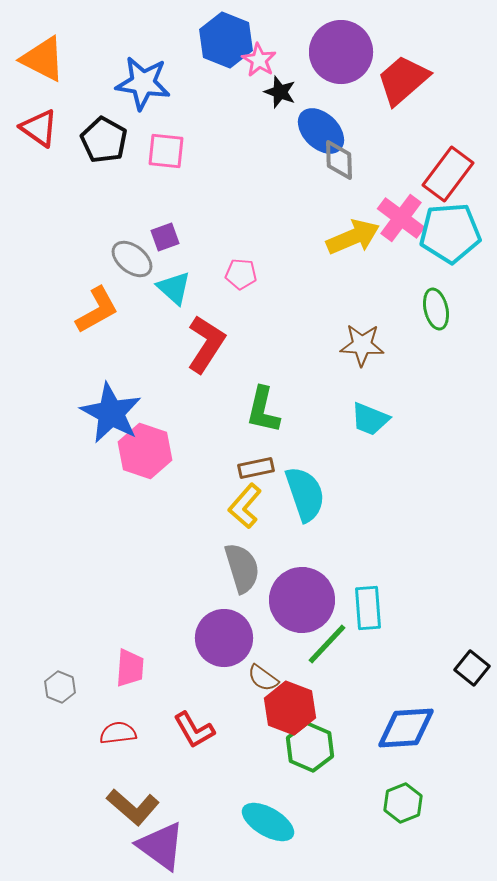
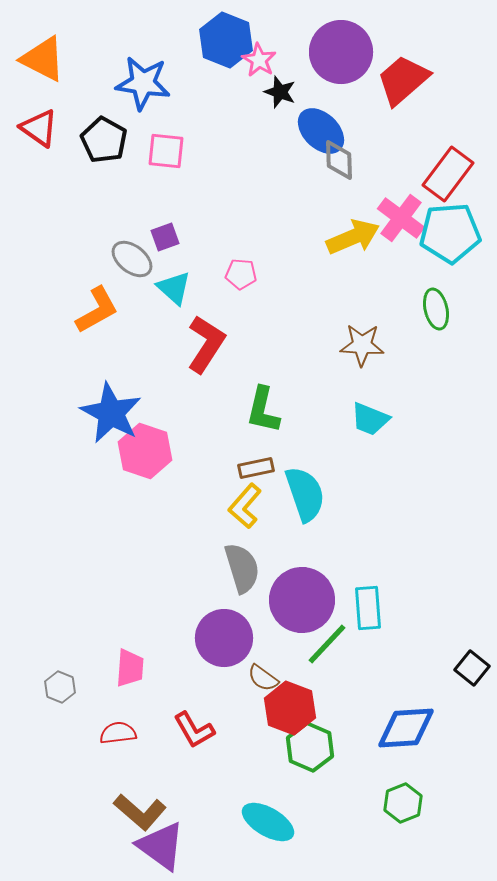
brown L-shape at (133, 807): moved 7 px right, 5 px down
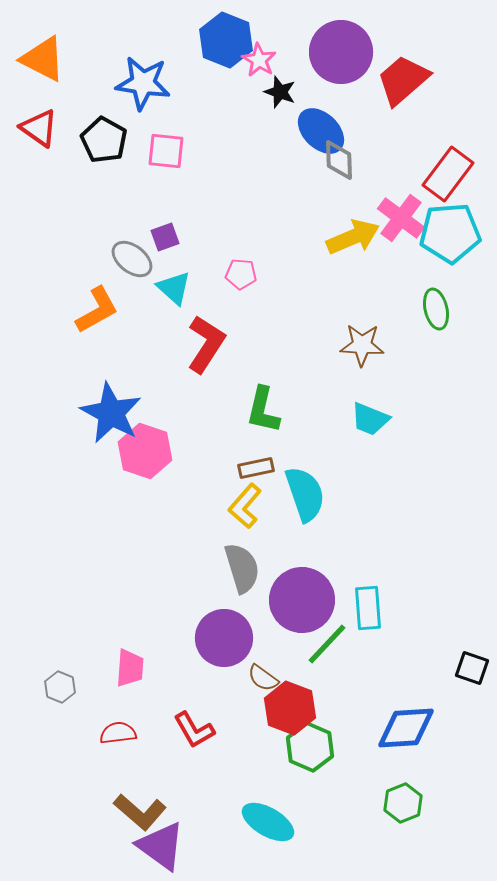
black square at (472, 668): rotated 20 degrees counterclockwise
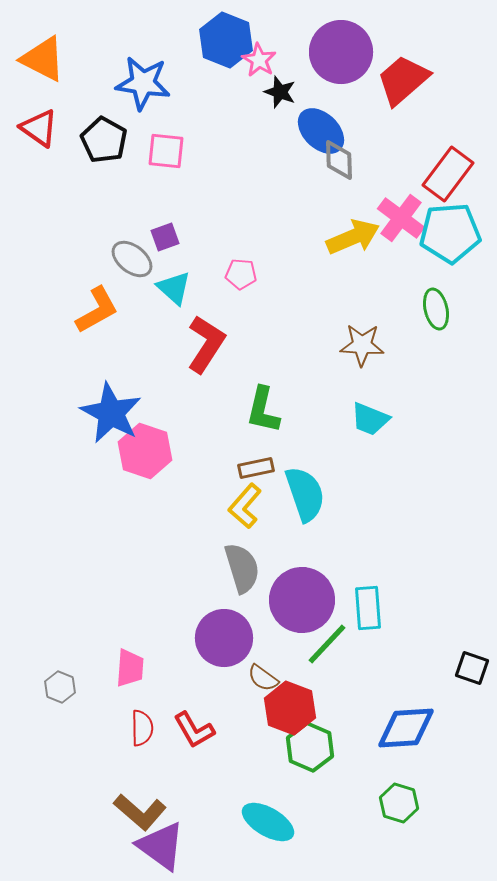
red semicircle at (118, 733): moved 24 px right, 5 px up; rotated 96 degrees clockwise
green hexagon at (403, 803): moved 4 px left; rotated 21 degrees counterclockwise
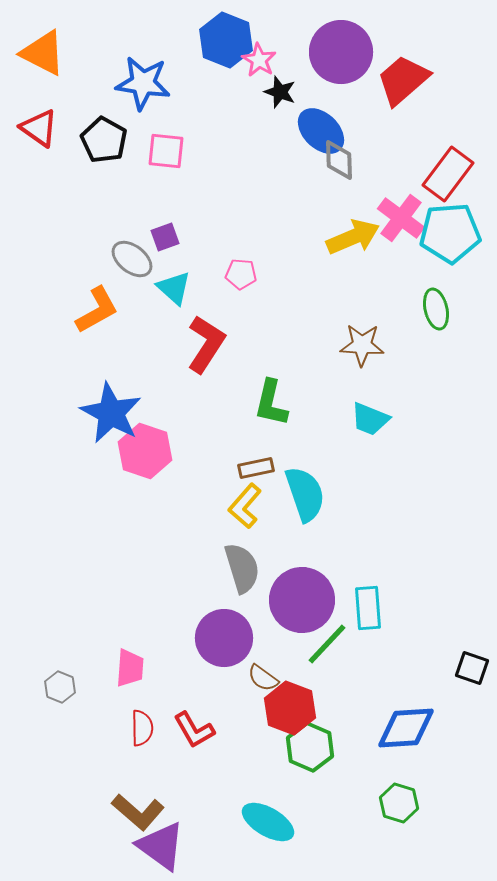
orange triangle at (43, 59): moved 6 px up
green L-shape at (263, 410): moved 8 px right, 7 px up
brown L-shape at (140, 812): moved 2 px left
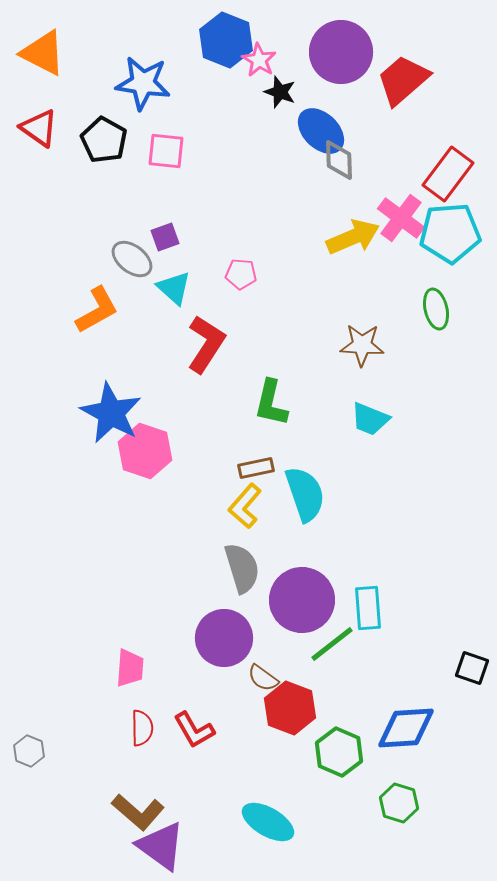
green line at (327, 644): moved 5 px right; rotated 9 degrees clockwise
gray hexagon at (60, 687): moved 31 px left, 64 px down
green hexagon at (310, 747): moved 29 px right, 5 px down
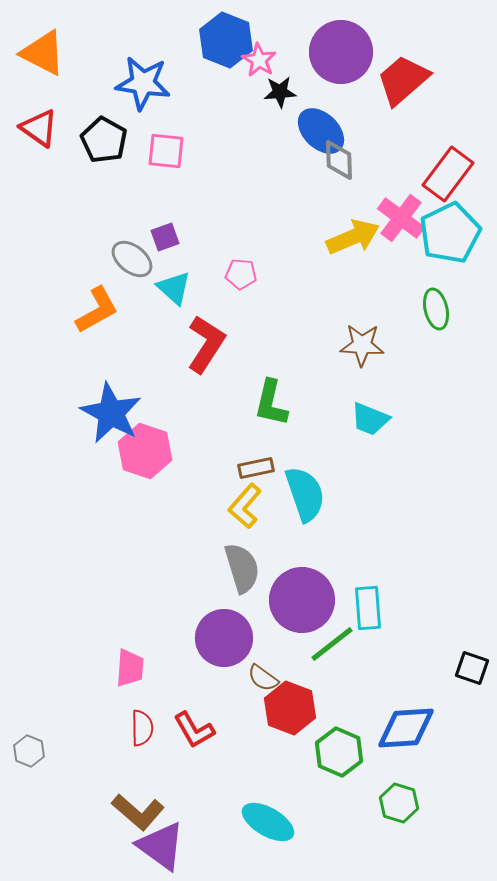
black star at (280, 92): rotated 24 degrees counterclockwise
cyan pentagon at (450, 233): rotated 22 degrees counterclockwise
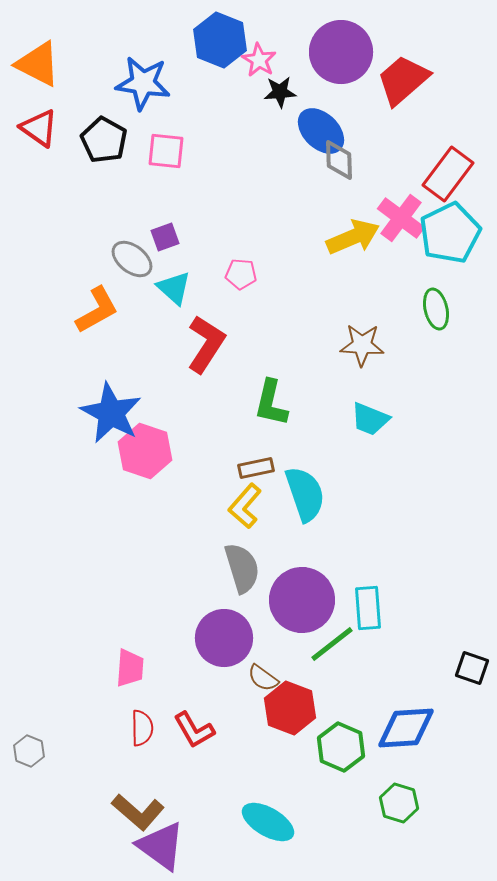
blue hexagon at (226, 40): moved 6 px left
orange triangle at (43, 53): moved 5 px left, 11 px down
green hexagon at (339, 752): moved 2 px right, 5 px up
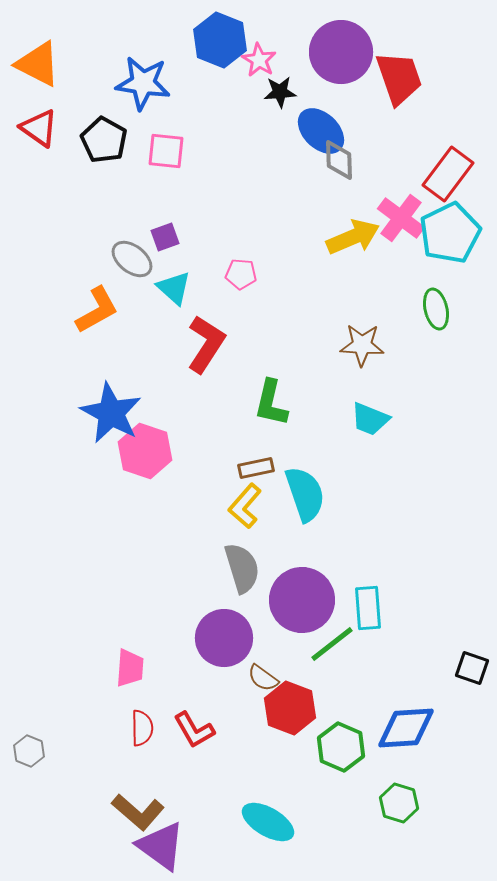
red trapezoid at (403, 80): moved 4 px left, 2 px up; rotated 112 degrees clockwise
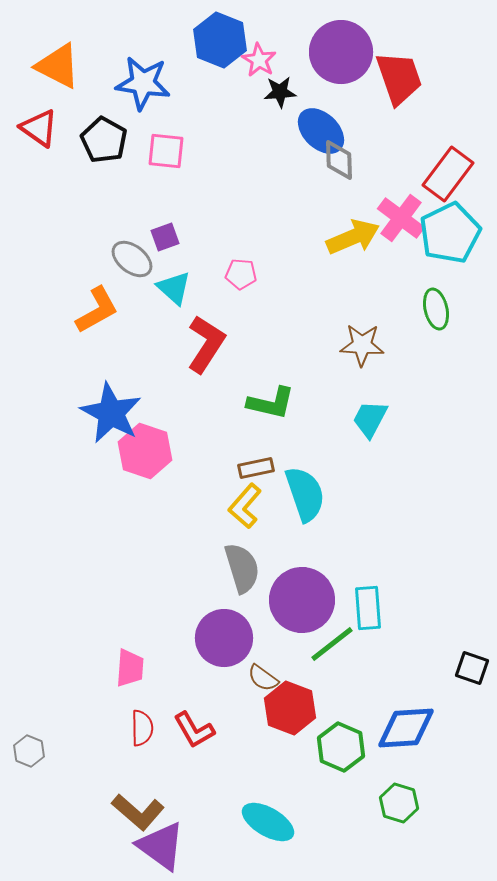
orange triangle at (38, 64): moved 20 px right, 2 px down
green L-shape at (271, 403): rotated 90 degrees counterclockwise
cyan trapezoid at (370, 419): rotated 96 degrees clockwise
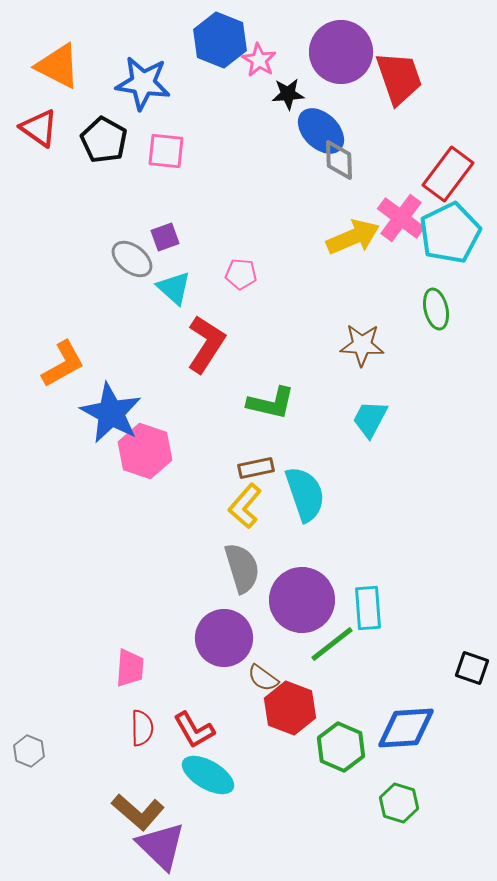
black star at (280, 92): moved 8 px right, 2 px down
orange L-shape at (97, 310): moved 34 px left, 54 px down
cyan ellipse at (268, 822): moved 60 px left, 47 px up
purple triangle at (161, 846): rotated 8 degrees clockwise
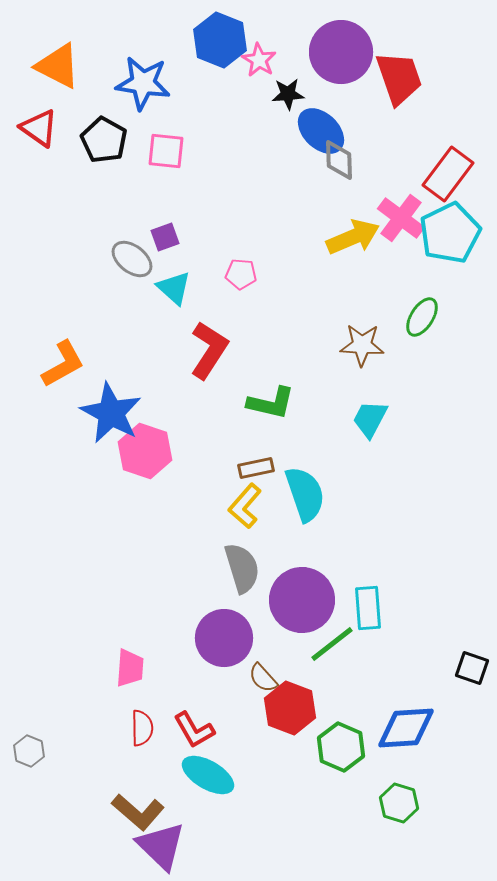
green ellipse at (436, 309): moved 14 px left, 8 px down; rotated 45 degrees clockwise
red L-shape at (206, 344): moved 3 px right, 6 px down
brown semicircle at (263, 678): rotated 12 degrees clockwise
